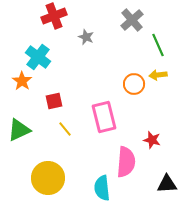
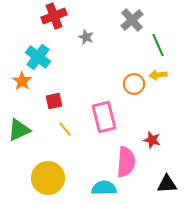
cyan semicircle: moved 2 px right; rotated 95 degrees clockwise
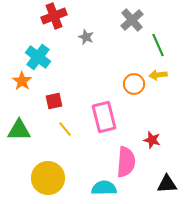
green triangle: rotated 25 degrees clockwise
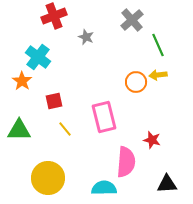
orange circle: moved 2 px right, 2 px up
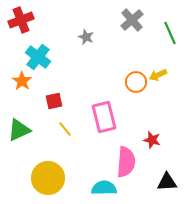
red cross: moved 33 px left, 4 px down
green line: moved 12 px right, 12 px up
yellow arrow: rotated 18 degrees counterclockwise
green triangle: rotated 25 degrees counterclockwise
black triangle: moved 2 px up
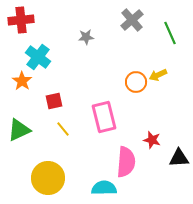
red cross: rotated 15 degrees clockwise
gray star: rotated 28 degrees counterclockwise
yellow line: moved 2 px left
black triangle: moved 12 px right, 24 px up
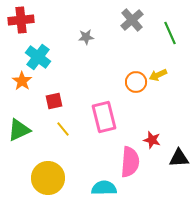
pink semicircle: moved 4 px right
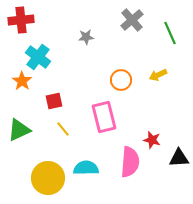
orange circle: moved 15 px left, 2 px up
cyan semicircle: moved 18 px left, 20 px up
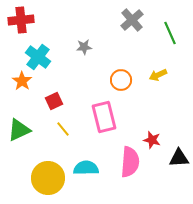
gray star: moved 2 px left, 10 px down
red square: rotated 12 degrees counterclockwise
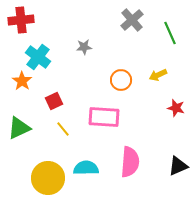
pink rectangle: rotated 72 degrees counterclockwise
green triangle: moved 2 px up
red star: moved 24 px right, 32 px up
black triangle: moved 1 px left, 8 px down; rotated 20 degrees counterclockwise
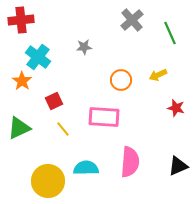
yellow circle: moved 3 px down
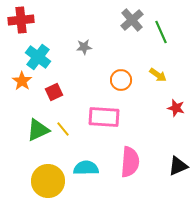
green line: moved 9 px left, 1 px up
yellow arrow: rotated 120 degrees counterclockwise
red square: moved 9 px up
green triangle: moved 19 px right, 2 px down
